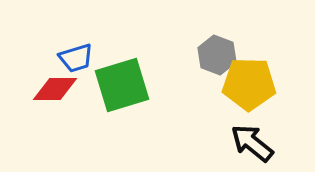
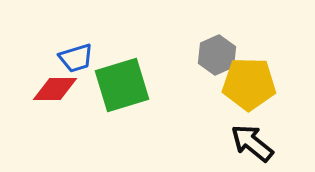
gray hexagon: rotated 15 degrees clockwise
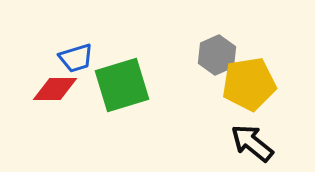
yellow pentagon: rotated 10 degrees counterclockwise
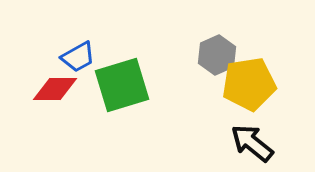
blue trapezoid: moved 2 px right, 1 px up; rotated 12 degrees counterclockwise
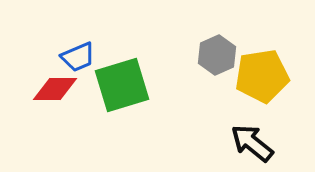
blue trapezoid: rotated 6 degrees clockwise
yellow pentagon: moved 13 px right, 8 px up
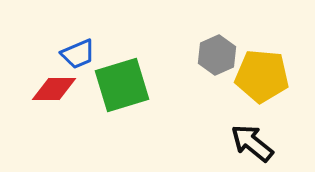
blue trapezoid: moved 3 px up
yellow pentagon: rotated 14 degrees clockwise
red diamond: moved 1 px left
